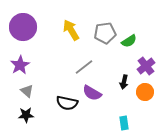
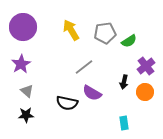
purple star: moved 1 px right, 1 px up
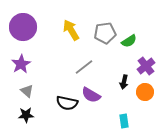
purple semicircle: moved 1 px left, 2 px down
cyan rectangle: moved 2 px up
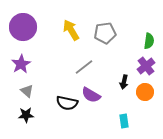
green semicircle: moved 20 px right; rotated 49 degrees counterclockwise
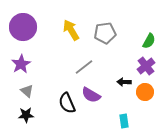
green semicircle: rotated 21 degrees clockwise
black arrow: rotated 80 degrees clockwise
black semicircle: rotated 55 degrees clockwise
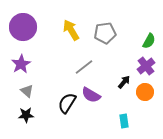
black arrow: rotated 128 degrees clockwise
black semicircle: rotated 55 degrees clockwise
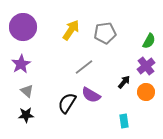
yellow arrow: rotated 65 degrees clockwise
orange circle: moved 1 px right
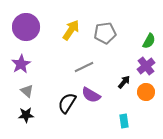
purple circle: moved 3 px right
gray line: rotated 12 degrees clockwise
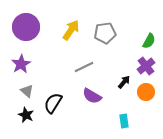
purple semicircle: moved 1 px right, 1 px down
black semicircle: moved 14 px left
black star: rotated 28 degrees clockwise
